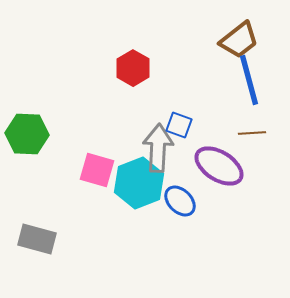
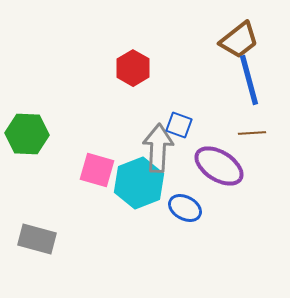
blue ellipse: moved 5 px right, 7 px down; rotated 16 degrees counterclockwise
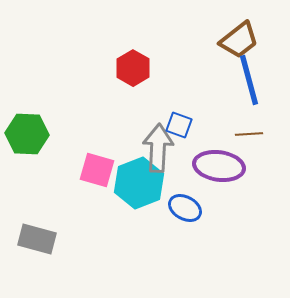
brown line: moved 3 px left, 1 px down
purple ellipse: rotated 24 degrees counterclockwise
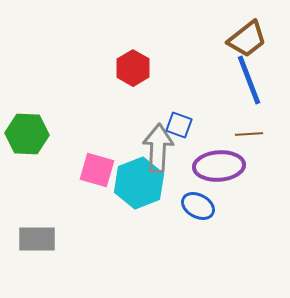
brown trapezoid: moved 8 px right, 1 px up
blue line: rotated 6 degrees counterclockwise
purple ellipse: rotated 12 degrees counterclockwise
blue ellipse: moved 13 px right, 2 px up
gray rectangle: rotated 15 degrees counterclockwise
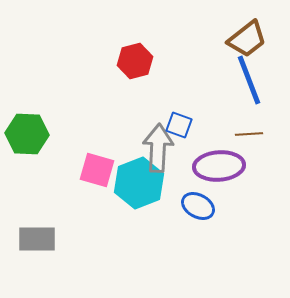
red hexagon: moved 2 px right, 7 px up; rotated 16 degrees clockwise
